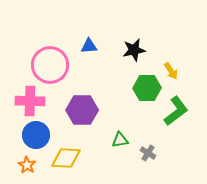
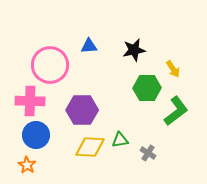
yellow arrow: moved 2 px right, 2 px up
yellow diamond: moved 24 px right, 11 px up
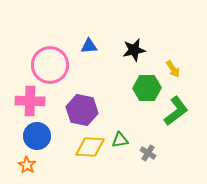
purple hexagon: rotated 12 degrees clockwise
blue circle: moved 1 px right, 1 px down
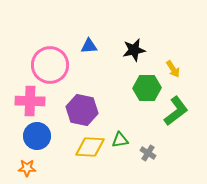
orange star: moved 3 px down; rotated 30 degrees counterclockwise
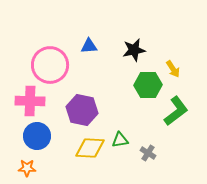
green hexagon: moved 1 px right, 3 px up
yellow diamond: moved 1 px down
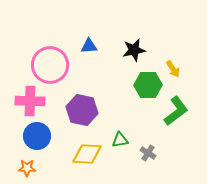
yellow diamond: moved 3 px left, 6 px down
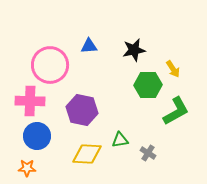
green L-shape: rotated 8 degrees clockwise
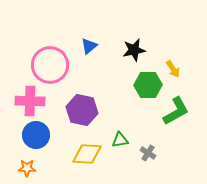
blue triangle: rotated 36 degrees counterclockwise
blue circle: moved 1 px left, 1 px up
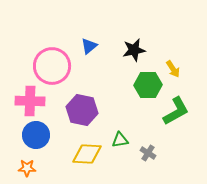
pink circle: moved 2 px right, 1 px down
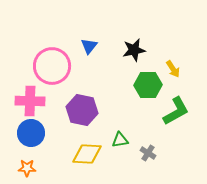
blue triangle: rotated 12 degrees counterclockwise
blue circle: moved 5 px left, 2 px up
